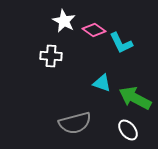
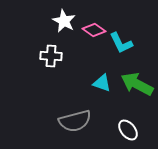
green arrow: moved 2 px right, 14 px up
gray semicircle: moved 2 px up
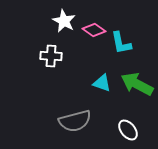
cyan L-shape: rotated 15 degrees clockwise
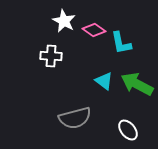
cyan triangle: moved 2 px right, 2 px up; rotated 18 degrees clockwise
gray semicircle: moved 3 px up
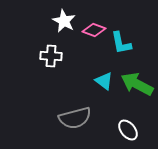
pink diamond: rotated 15 degrees counterclockwise
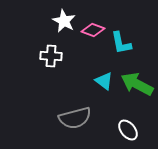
pink diamond: moved 1 px left
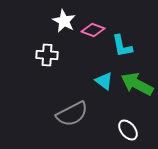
cyan L-shape: moved 1 px right, 3 px down
white cross: moved 4 px left, 1 px up
gray semicircle: moved 3 px left, 4 px up; rotated 12 degrees counterclockwise
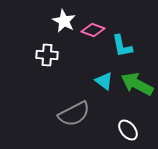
gray semicircle: moved 2 px right
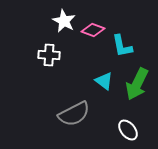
white cross: moved 2 px right
green arrow: rotated 92 degrees counterclockwise
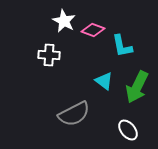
green arrow: moved 3 px down
